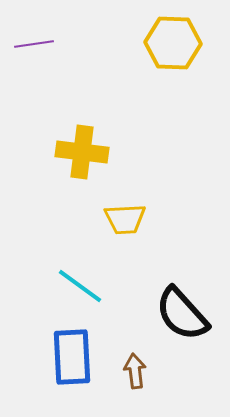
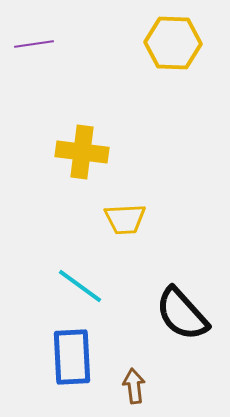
brown arrow: moved 1 px left, 15 px down
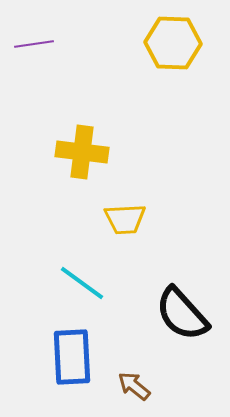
cyan line: moved 2 px right, 3 px up
brown arrow: rotated 44 degrees counterclockwise
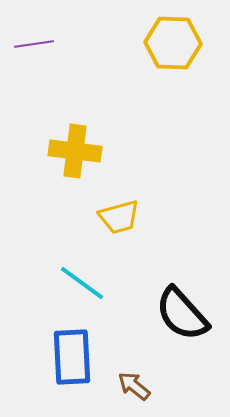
yellow cross: moved 7 px left, 1 px up
yellow trapezoid: moved 6 px left, 2 px up; rotated 12 degrees counterclockwise
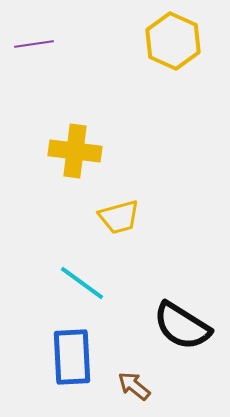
yellow hexagon: moved 2 px up; rotated 22 degrees clockwise
black semicircle: moved 12 px down; rotated 16 degrees counterclockwise
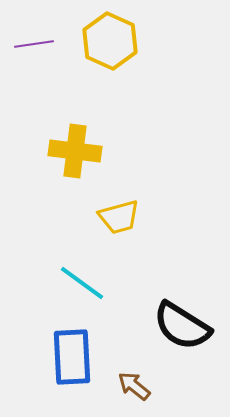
yellow hexagon: moved 63 px left
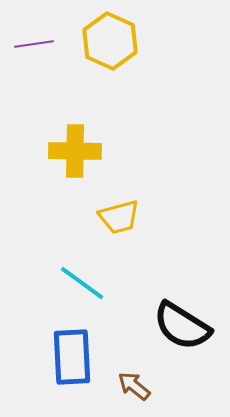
yellow cross: rotated 6 degrees counterclockwise
